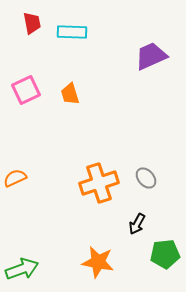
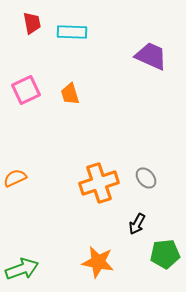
purple trapezoid: rotated 48 degrees clockwise
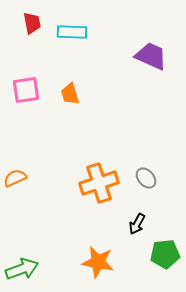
pink square: rotated 16 degrees clockwise
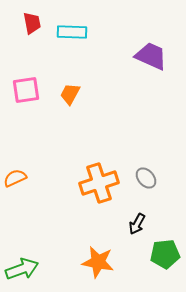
orange trapezoid: rotated 45 degrees clockwise
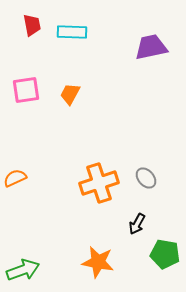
red trapezoid: moved 2 px down
purple trapezoid: moved 9 px up; rotated 36 degrees counterclockwise
green pentagon: rotated 16 degrees clockwise
green arrow: moved 1 px right, 1 px down
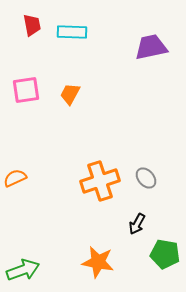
orange cross: moved 1 px right, 2 px up
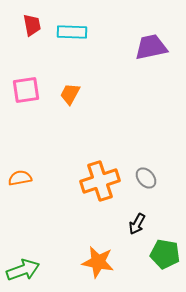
orange semicircle: moved 5 px right; rotated 15 degrees clockwise
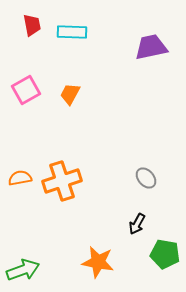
pink square: rotated 20 degrees counterclockwise
orange cross: moved 38 px left
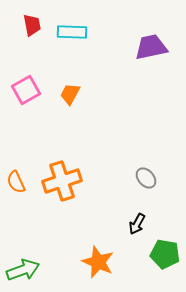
orange semicircle: moved 4 px left, 4 px down; rotated 105 degrees counterclockwise
orange star: rotated 12 degrees clockwise
